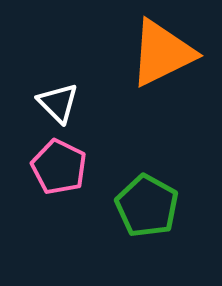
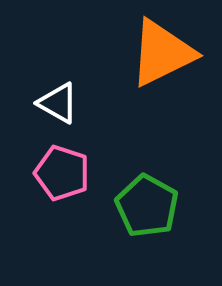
white triangle: rotated 15 degrees counterclockwise
pink pentagon: moved 3 px right, 6 px down; rotated 8 degrees counterclockwise
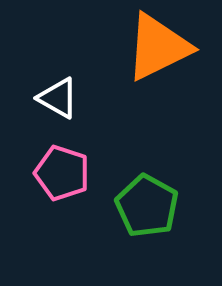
orange triangle: moved 4 px left, 6 px up
white triangle: moved 5 px up
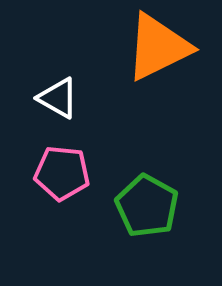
pink pentagon: rotated 12 degrees counterclockwise
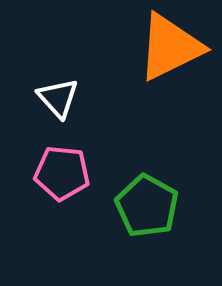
orange triangle: moved 12 px right
white triangle: rotated 18 degrees clockwise
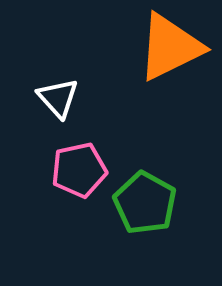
pink pentagon: moved 17 px right, 3 px up; rotated 18 degrees counterclockwise
green pentagon: moved 2 px left, 3 px up
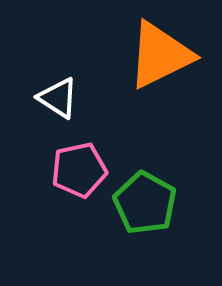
orange triangle: moved 10 px left, 8 px down
white triangle: rotated 15 degrees counterclockwise
